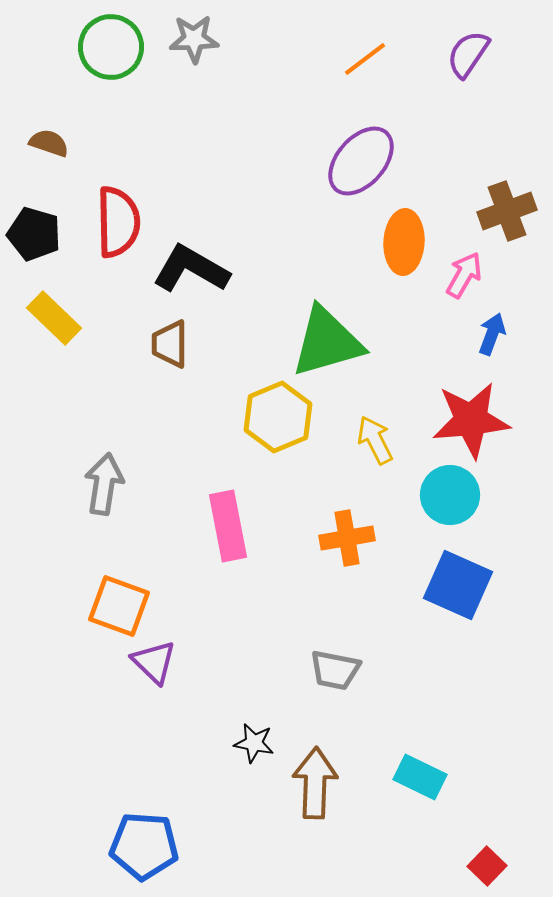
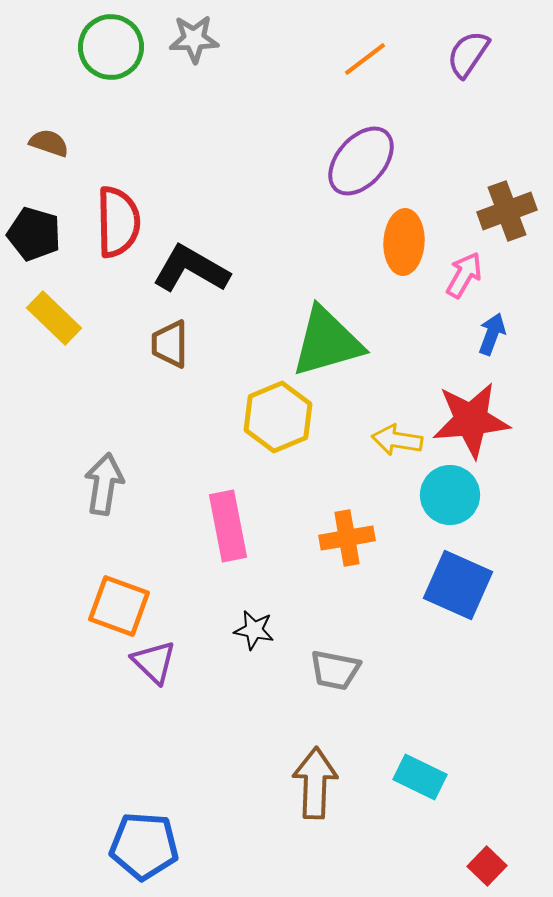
yellow arrow: moved 22 px right; rotated 54 degrees counterclockwise
black star: moved 113 px up
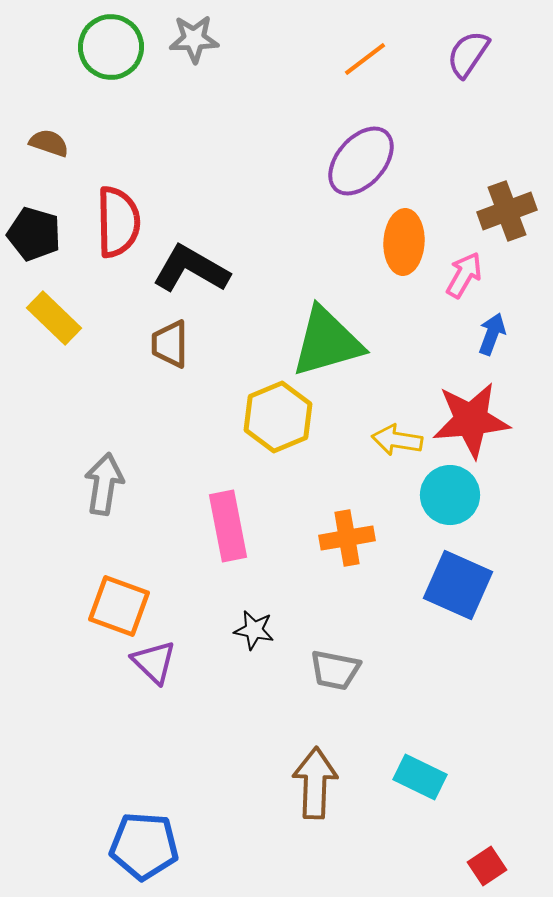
red square: rotated 12 degrees clockwise
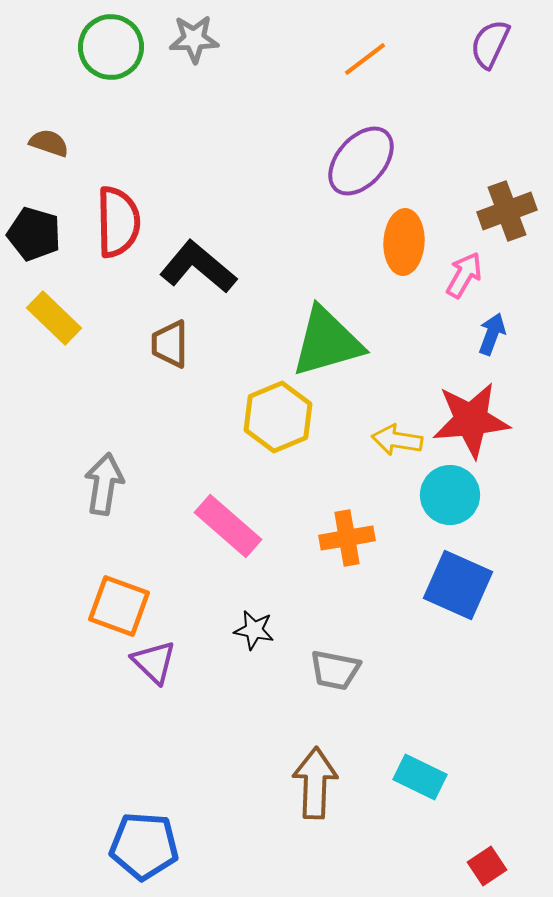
purple semicircle: moved 22 px right, 10 px up; rotated 9 degrees counterclockwise
black L-shape: moved 7 px right, 2 px up; rotated 10 degrees clockwise
pink rectangle: rotated 38 degrees counterclockwise
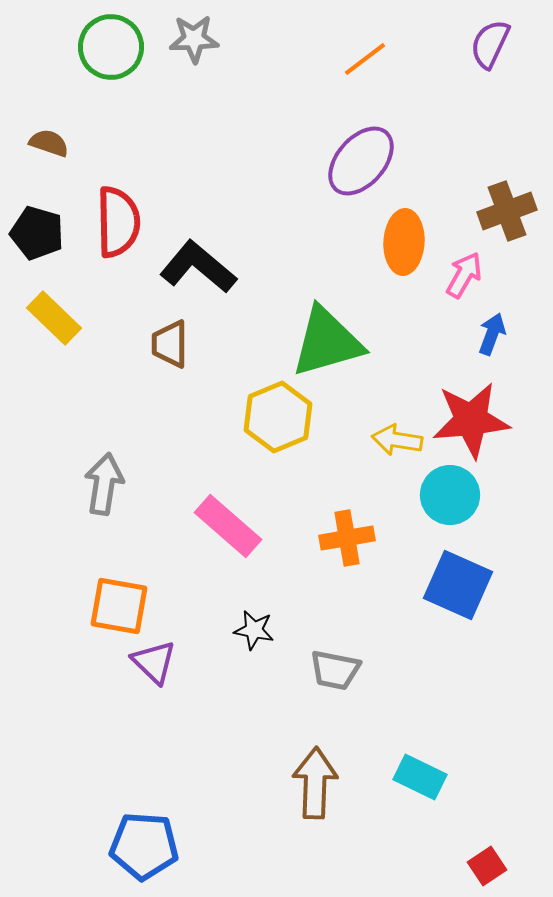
black pentagon: moved 3 px right, 1 px up
orange square: rotated 10 degrees counterclockwise
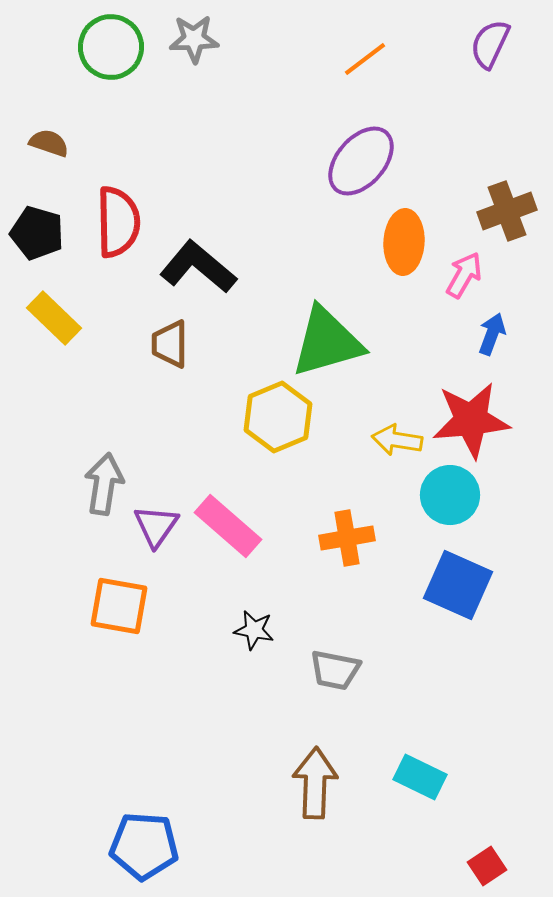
purple triangle: moved 2 px right, 136 px up; rotated 21 degrees clockwise
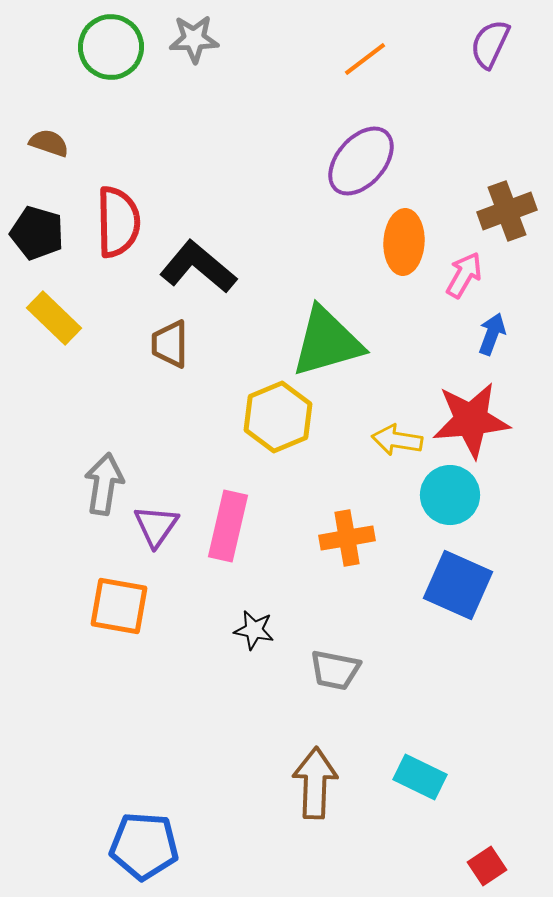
pink rectangle: rotated 62 degrees clockwise
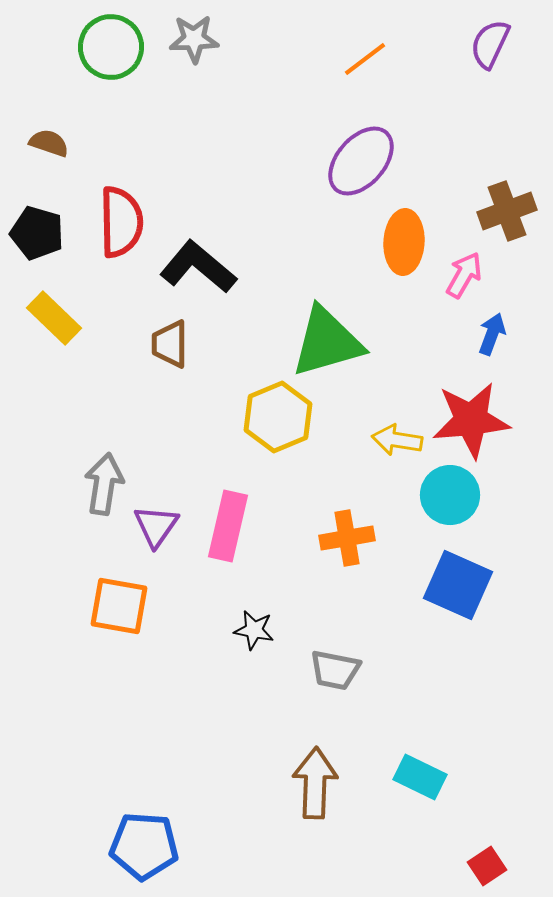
red semicircle: moved 3 px right
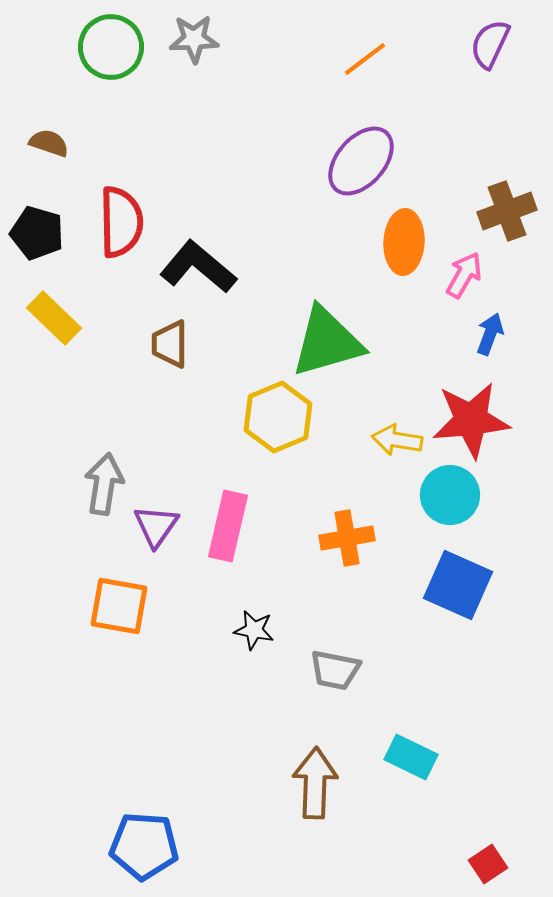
blue arrow: moved 2 px left
cyan rectangle: moved 9 px left, 20 px up
red square: moved 1 px right, 2 px up
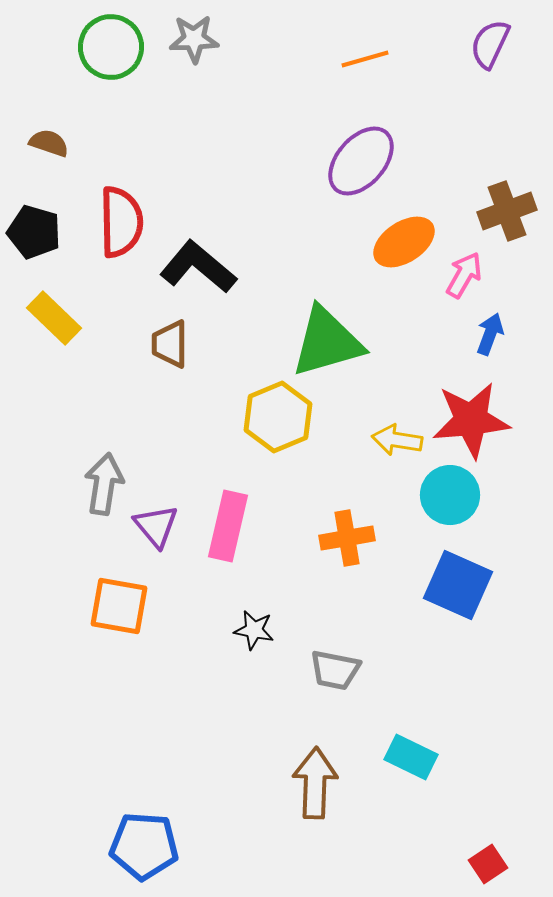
orange line: rotated 21 degrees clockwise
black pentagon: moved 3 px left, 1 px up
orange ellipse: rotated 54 degrees clockwise
purple triangle: rotated 15 degrees counterclockwise
